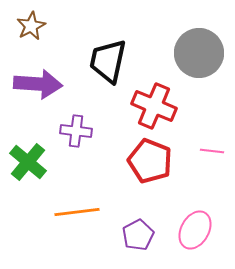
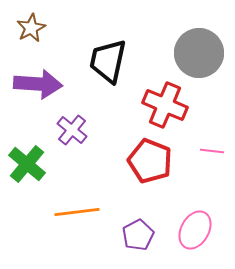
brown star: moved 2 px down
red cross: moved 11 px right, 1 px up
purple cross: moved 4 px left, 1 px up; rotated 32 degrees clockwise
green cross: moved 1 px left, 2 px down
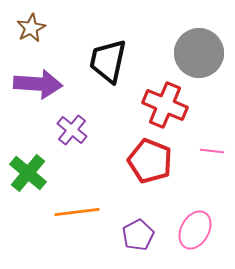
green cross: moved 1 px right, 9 px down
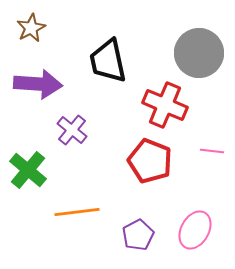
black trapezoid: rotated 24 degrees counterclockwise
green cross: moved 3 px up
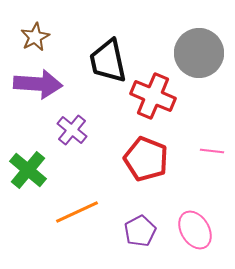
brown star: moved 4 px right, 9 px down
red cross: moved 12 px left, 9 px up
red pentagon: moved 4 px left, 2 px up
orange line: rotated 18 degrees counterclockwise
pink ellipse: rotated 60 degrees counterclockwise
purple pentagon: moved 2 px right, 4 px up
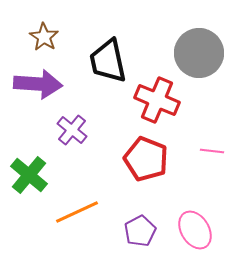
brown star: moved 9 px right; rotated 12 degrees counterclockwise
red cross: moved 4 px right, 4 px down
green cross: moved 1 px right, 5 px down
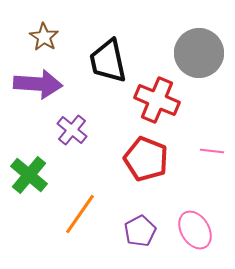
orange line: moved 3 px right, 2 px down; rotated 30 degrees counterclockwise
